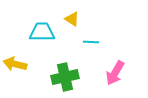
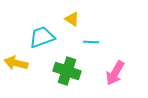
cyan trapezoid: moved 5 px down; rotated 20 degrees counterclockwise
yellow arrow: moved 1 px right, 1 px up
green cross: moved 2 px right, 6 px up; rotated 32 degrees clockwise
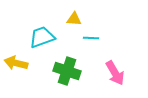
yellow triangle: moved 2 px right; rotated 28 degrees counterclockwise
cyan line: moved 4 px up
pink arrow: rotated 60 degrees counterclockwise
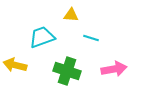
yellow triangle: moved 3 px left, 4 px up
cyan line: rotated 14 degrees clockwise
yellow arrow: moved 1 px left, 2 px down
pink arrow: moved 1 px left, 4 px up; rotated 70 degrees counterclockwise
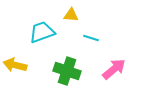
cyan trapezoid: moved 5 px up
pink arrow: rotated 30 degrees counterclockwise
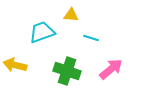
pink arrow: moved 3 px left
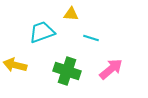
yellow triangle: moved 1 px up
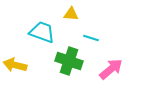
cyan trapezoid: rotated 40 degrees clockwise
green cross: moved 2 px right, 10 px up
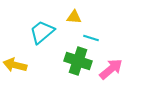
yellow triangle: moved 3 px right, 3 px down
cyan trapezoid: rotated 60 degrees counterclockwise
green cross: moved 9 px right
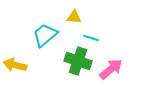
cyan trapezoid: moved 3 px right, 3 px down
